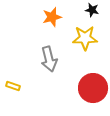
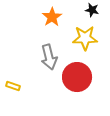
orange star: rotated 18 degrees counterclockwise
gray arrow: moved 2 px up
red circle: moved 16 px left, 11 px up
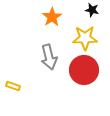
red circle: moved 7 px right, 7 px up
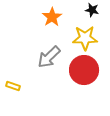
gray arrow: rotated 60 degrees clockwise
